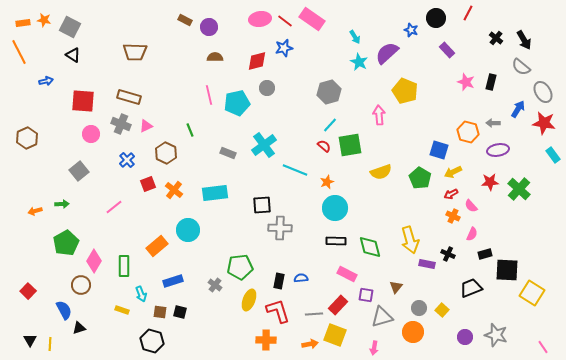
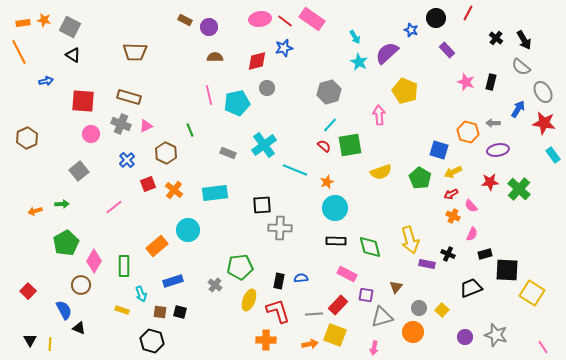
black triangle at (79, 328): rotated 40 degrees clockwise
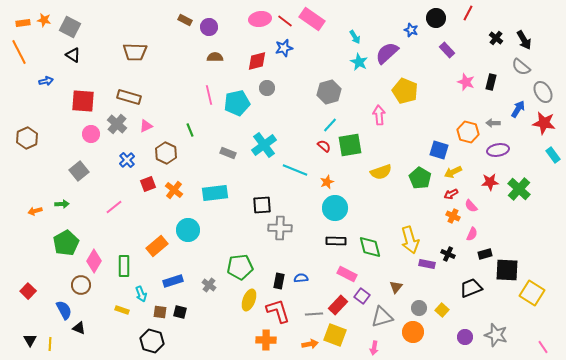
gray cross at (121, 124): moved 4 px left; rotated 18 degrees clockwise
gray cross at (215, 285): moved 6 px left
purple square at (366, 295): moved 4 px left, 1 px down; rotated 28 degrees clockwise
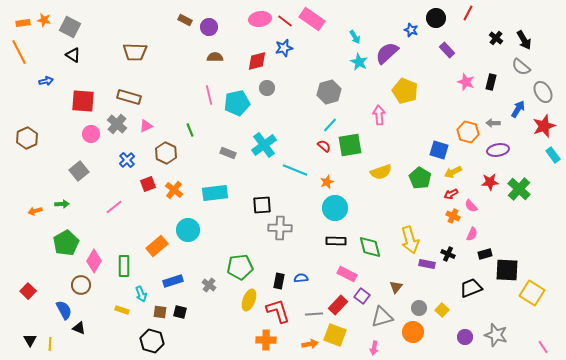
red star at (544, 123): moved 3 px down; rotated 30 degrees counterclockwise
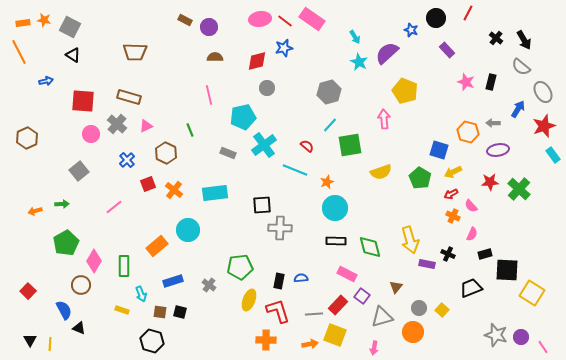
cyan pentagon at (237, 103): moved 6 px right, 14 px down
pink arrow at (379, 115): moved 5 px right, 4 px down
red semicircle at (324, 146): moved 17 px left
purple circle at (465, 337): moved 56 px right
